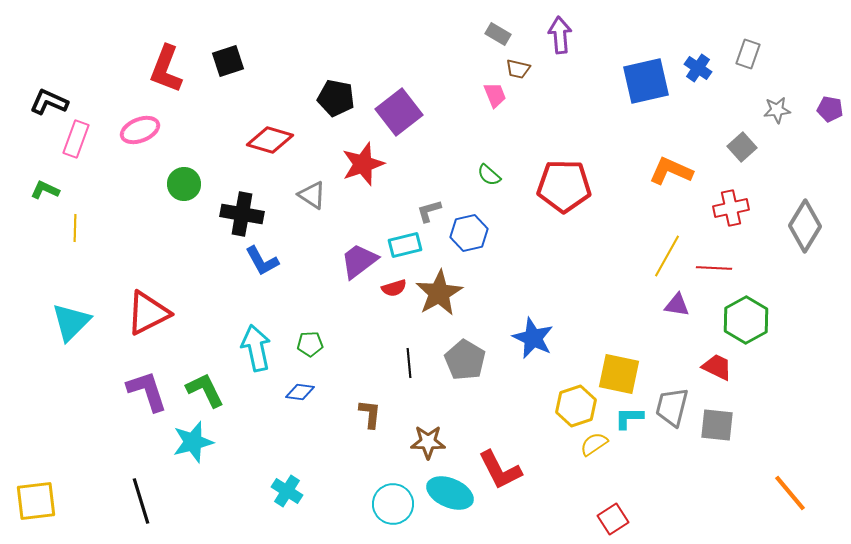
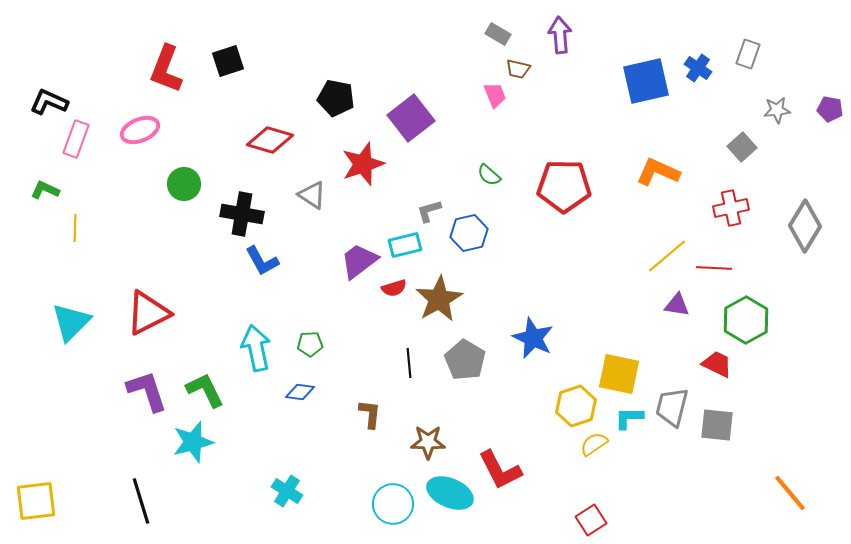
purple square at (399, 112): moved 12 px right, 6 px down
orange L-shape at (671, 171): moved 13 px left, 1 px down
yellow line at (667, 256): rotated 21 degrees clockwise
brown star at (439, 293): moved 6 px down
red trapezoid at (717, 367): moved 3 px up
red square at (613, 519): moved 22 px left, 1 px down
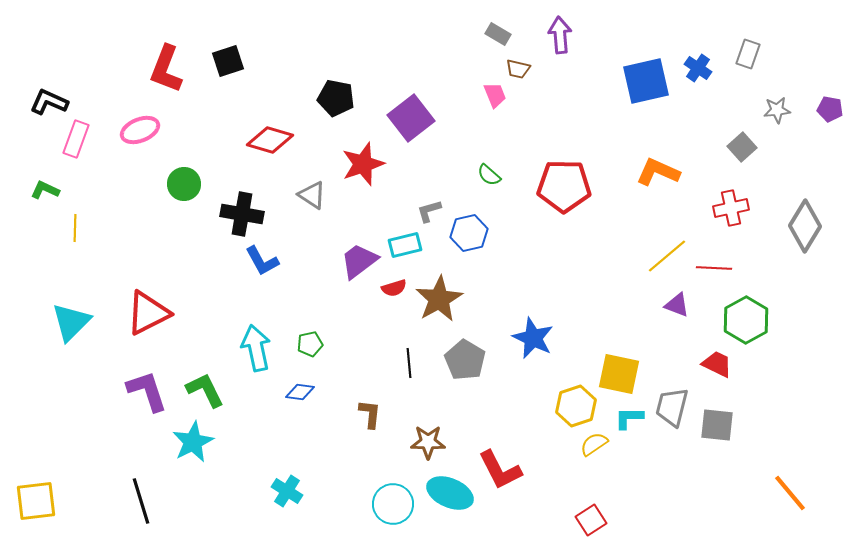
purple triangle at (677, 305): rotated 12 degrees clockwise
green pentagon at (310, 344): rotated 10 degrees counterclockwise
cyan star at (193, 442): rotated 12 degrees counterclockwise
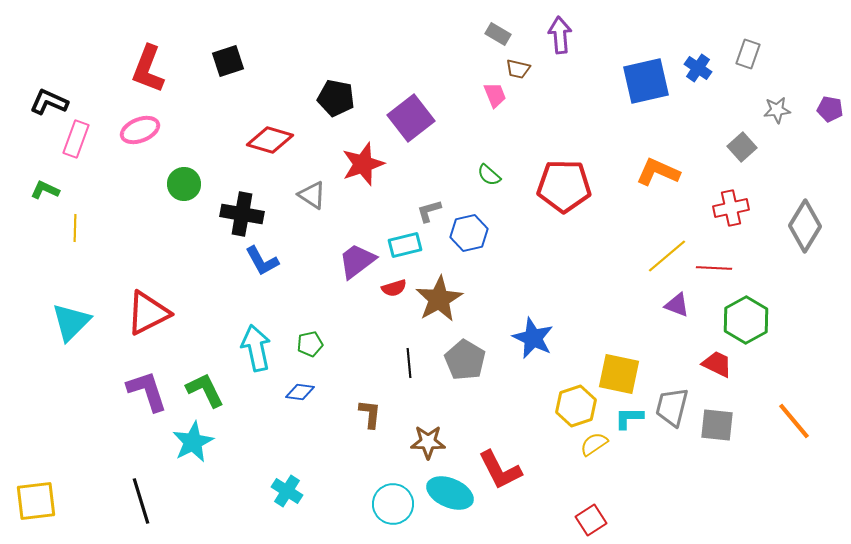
red L-shape at (166, 69): moved 18 px left
purple trapezoid at (359, 261): moved 2 px left
orange line at (790, 493): moved 4 px right, 72 px up
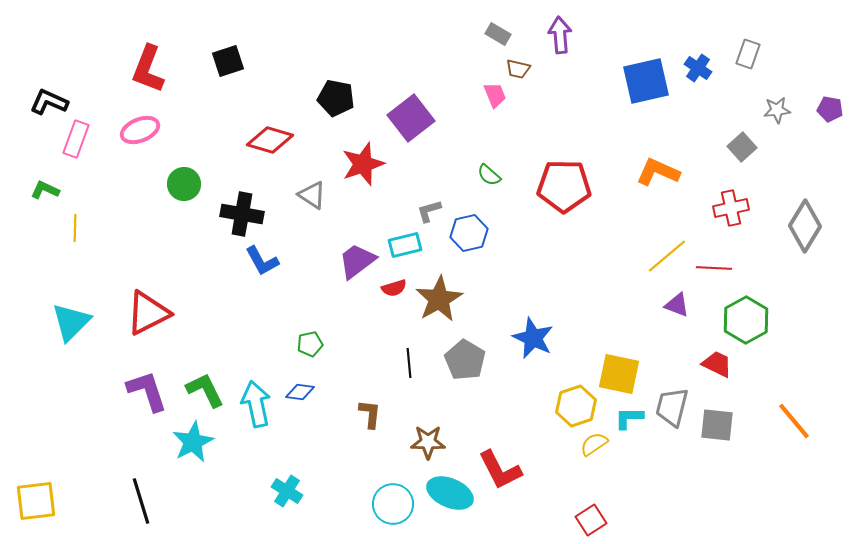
cyan arrow at (256, 348): moved 56 px down
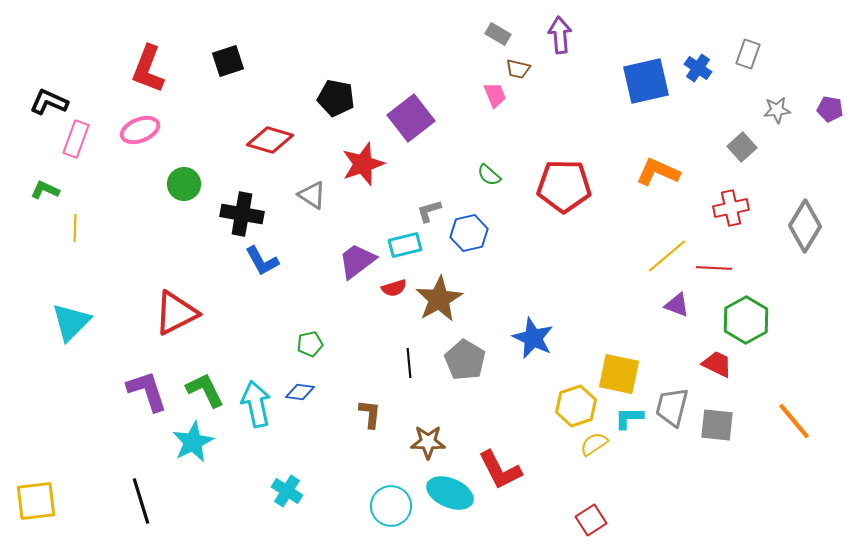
red triangle at (148, 313): moved 28 px right
cyan circle at (393, 504): moved 2 px left, 2 px down
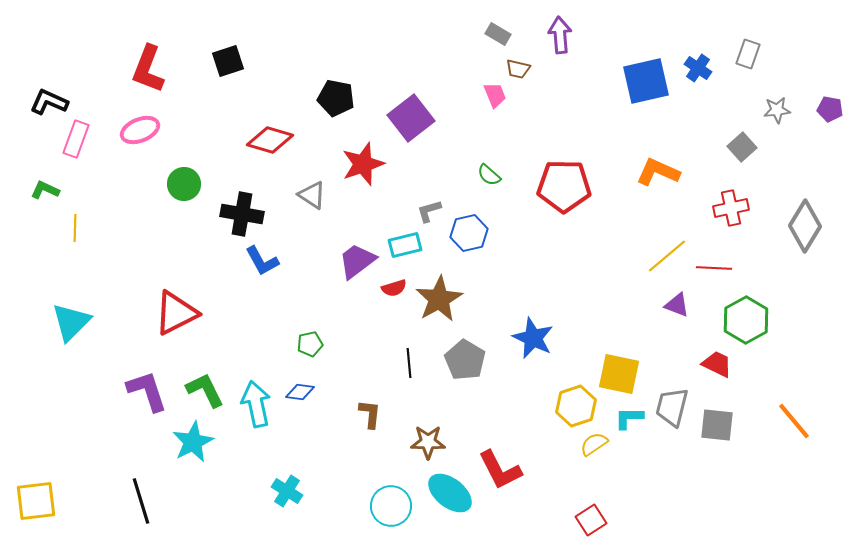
cyan ellipse at (450, 493): rotated 15 degrees clockwise
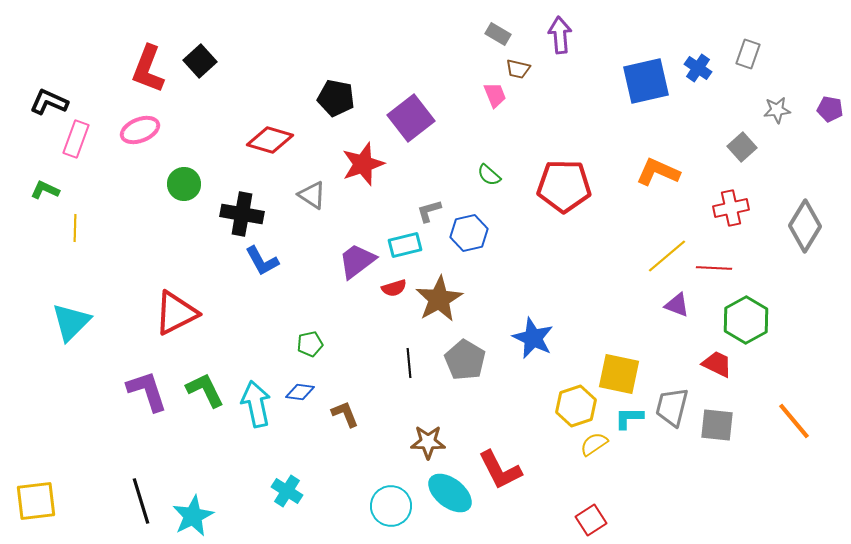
black square at (228, 61): moved 28 px left; rotated 24 degrees counterclockwise
brown L-shape at (370, 414): moved 25 px left; rotated 28 degrees counterclockwise
cyan star at (193, 442): moved 74 px down
